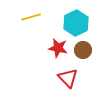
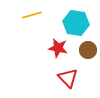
yellow line: moved 1 px right, 2 px up
cyan hexagon: rotated 25 degrees counterclockwise
brown circle: moved 5 px right
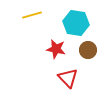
red star: moved 2 px left, 1 px down
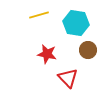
yellow line: moved 7 px right
red star: moved 9 px left, 5 px down
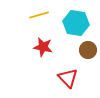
red star: moved 4 px left, 7 px up
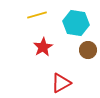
yellow line: moved 2 px left
red star: rotated 30 degrees clockwise
red triangle: moved 7 px left, 5 px down; rotated 45 degrees clockwise
